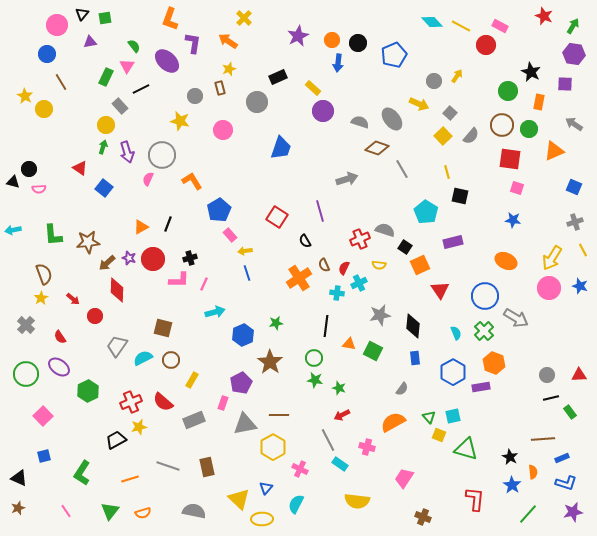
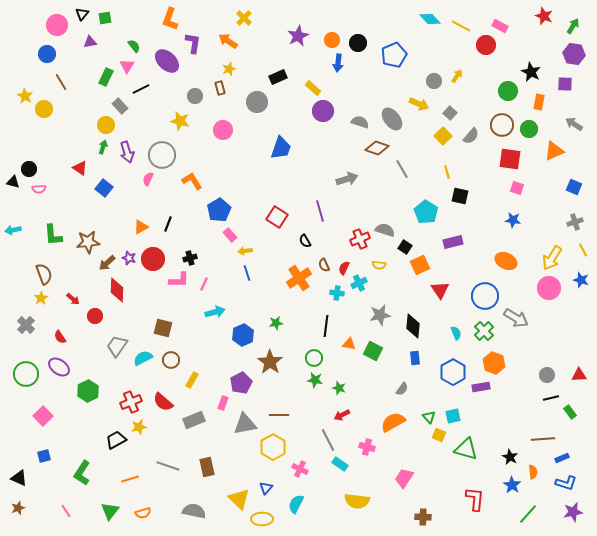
cyan diamond at (432, 22): moved 2 px left, 3 px up
blue star at (580, 286): moved 1 px right, 6 px up
brown cross at (423, 517): rotated 21 degrees counterclockwise
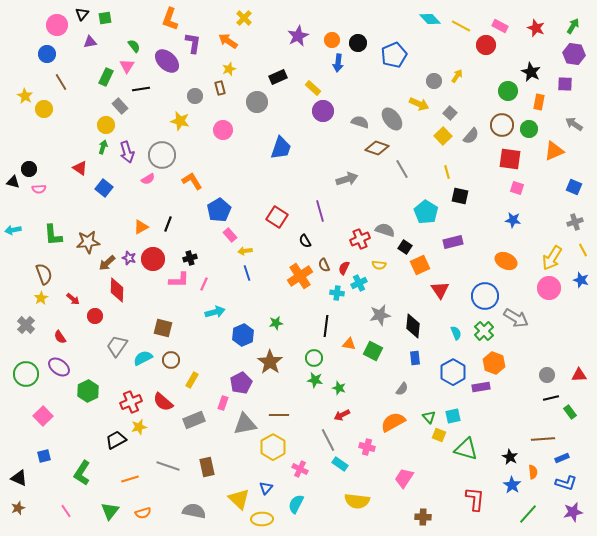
red star at (544, 16): moved 8 px left, 12 px down
black line at (141, 89): rotated 18 degrees clockwise
pink semicircle at (148, 179): rotated 144 degrees counterclockwise
orange cross at (299, 278): moved 1 px right, 2 px up
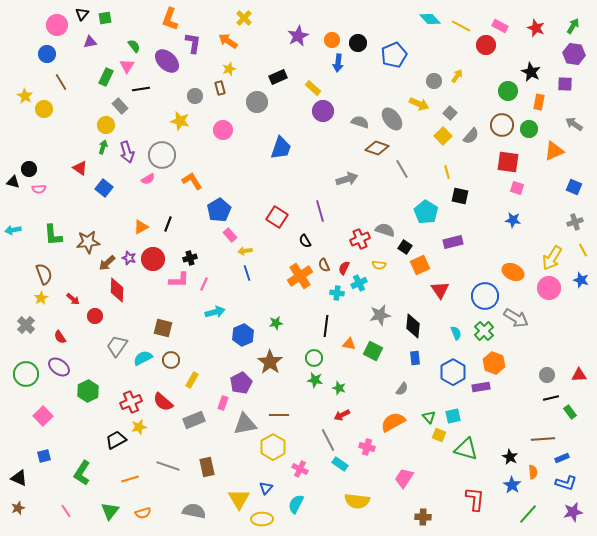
red square at (510, 159): moved 2 px left, 3 px down
orange ellipse at (506, 261): moved 7 px right, 11 px down
yellow triangle at (239, 499): rotated 15 degrees clockwise
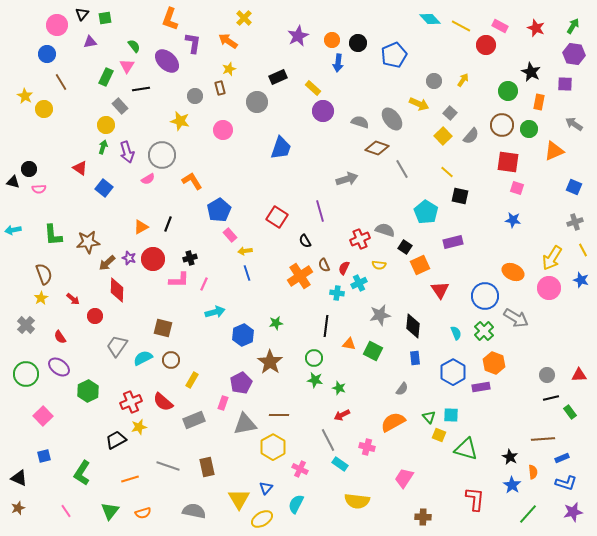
yellow arrow at (457, 76): moved 6 px right, 4 px down
yellow line at (447, 172): rotated 32 degrees counterclockwise
cyan square at (453, 416): moved 2 px left, 1 px up; rotated 14 degrees clockwise
yellow ellipse at (262, 519): rotated 30 degrees counterclockwise
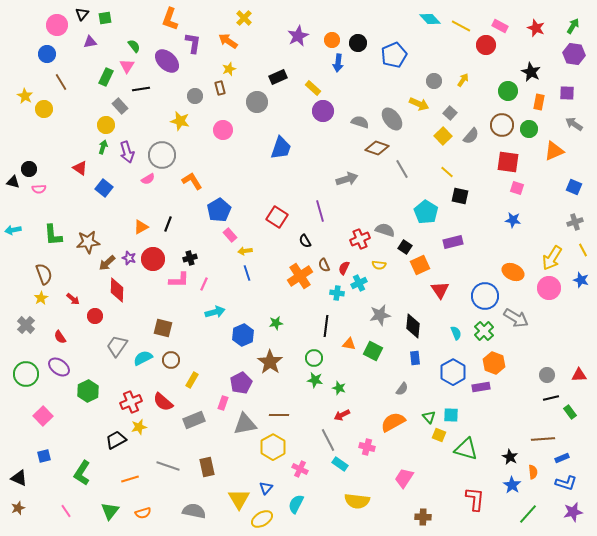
purple square at (565, 84): moved 2 px right, 9 px down
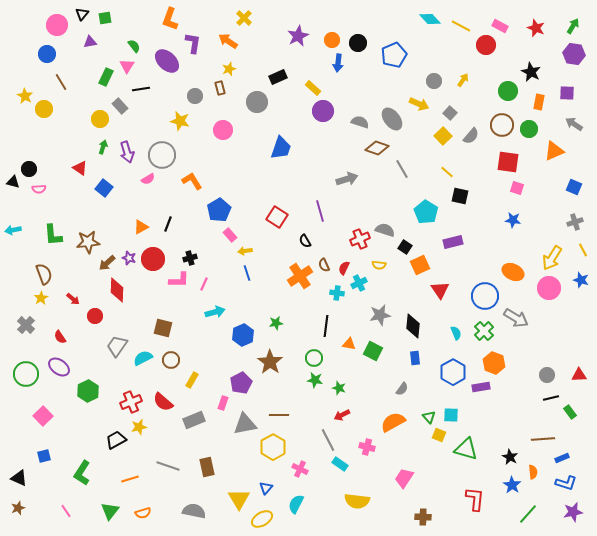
yellow circle at (106, 125): moved 6 px left, 6 px up
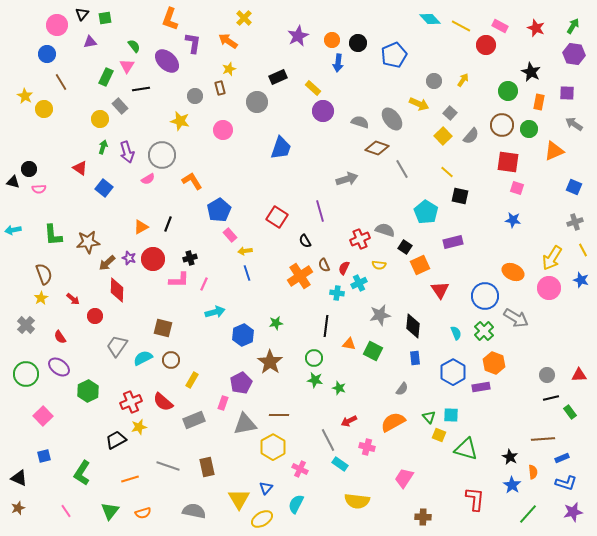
red arrow at (342, 415): moved 7 px right, 6 px down
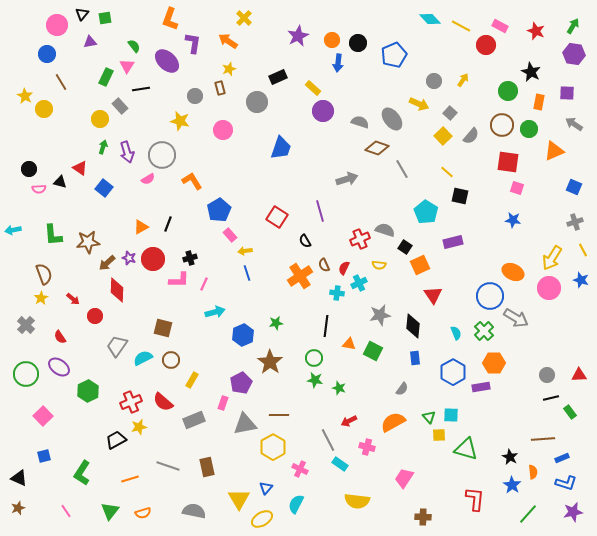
red star at (536, 28): moved 3 px down
black triangle at (13, 182): moved 47 px right
red triangle at (440, 290): moved 7 px left, 5 px down
blue circle at (485, 296): moved 5 px right
orange hexagon at (494, 363): rotated 20 degrees counterclockwise
yellow square at (439, 435): rotated 24 degrees counterclockwise
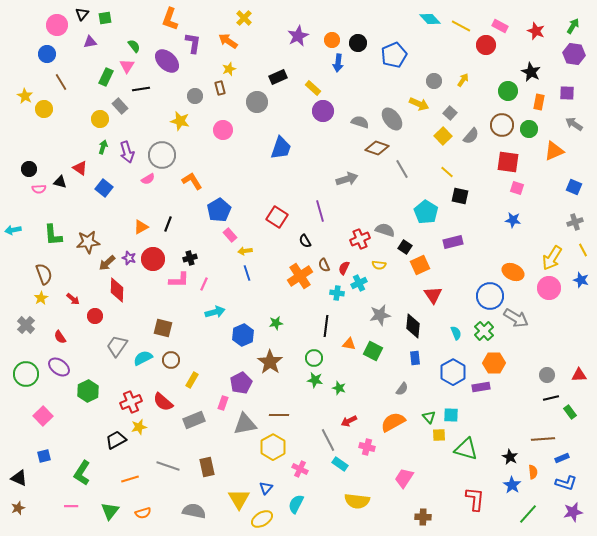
pink line at (66, 511): moved 5 px right, 5 px up; rotated 56 degrees counterclockwise
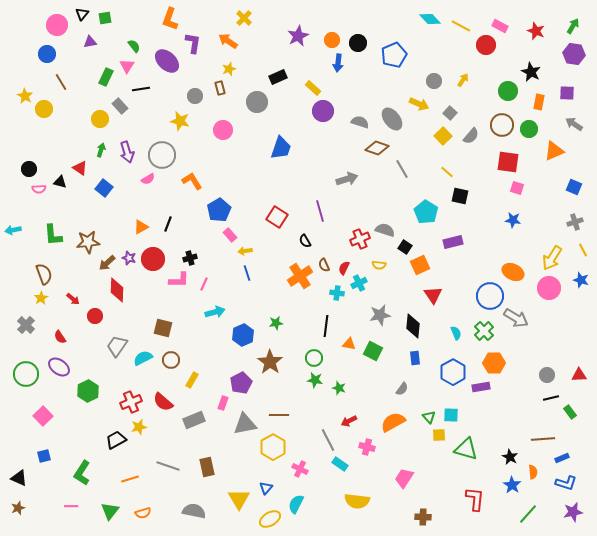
green arrow at (103, 147): moved 2 px left, 3 px down
yellow ellipse at (262, 519): moved 8 px right
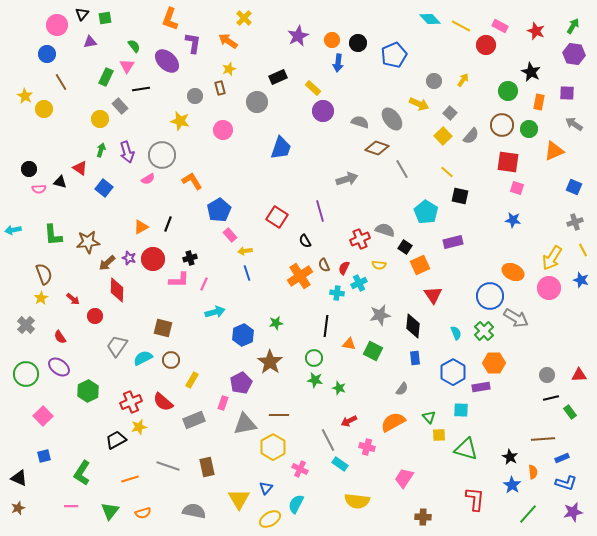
cyan square at (451, 415): moved 10 px right, 5 px up
